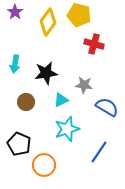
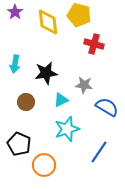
yellow diamond: rotated 44 degrees counterclockwise
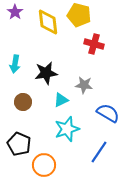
brown circle: moved 3 px left
blue semicircle: moved 1 px right, 6 px down
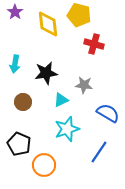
yellow diamond: moved 2 px down
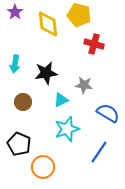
orange circle: moved 1 px left, 2 px down
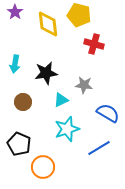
blue line: moved 4 px up; rotated 25 degrees clockwise
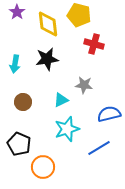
purple star: moved 2 px right
black star: moved 1 px right, 14 px up
blue semicircle: moved 1 px right, 1 px down; rotated 45 degrees counterclockwise
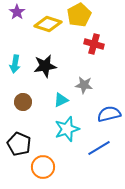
yellow pentagon: rotated 30 degrees clockwise
yellow diamond: rotated 64 degrees counterclockwise
black star: moved 2 px left, 7 px down
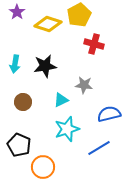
black pentagon: moved 1 px down
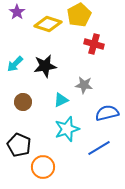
cyan arrow: rotated 36 degrees clockwise
blue semicircle: moved 2 px left, 1 px up
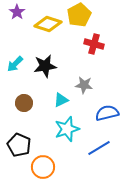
brown circle: moved 1 px right, 1 px down
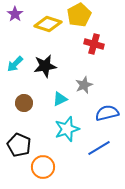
purple star: moved 2 px left, 2 px down
gray star: rotated 30 degrees counterclockwise
cyan triangle: moved 1 px left, 1 px up
